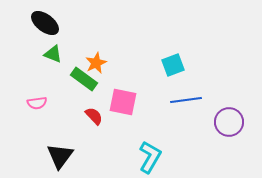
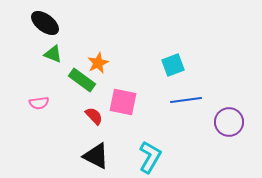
orange star: moved 2 px right
green rectangle: moved 2 px left, 1 px down
pink semicircle: moved 2 px right
black triangle: moved 36 px right; rotated 40 degrees counterclockwise
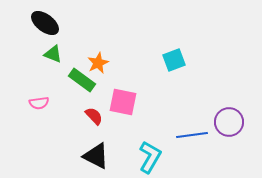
cyan square: moved 1 px right, 5 px up
blue line: moved 6 px right, 35 px down
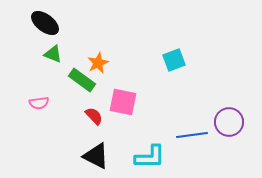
cyan L-shape: rotated 60 degrees clockwise
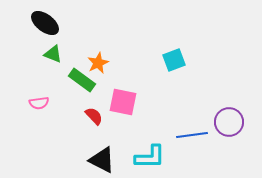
black triangle: moved 6 px right, 4 px down
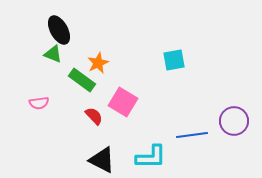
black ellipse: moved 14 px right, 7 px down; rotated 24 degrees clockwise
cyan square: rotated 10 degrees clockwise
pink square: rotated 20 degrees clockwise
purple circle: moved 5 px right, 1 px up
cyan L-shape: moved 1 px right
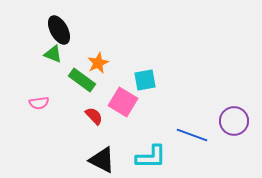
cyan square: moved 29 px left, 20 px down
blue line: rotated 28 degrees clockwise
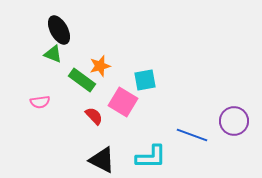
orange star: moved 2 px right, 3 px down; rotated 10 degrees clockwise
pink semicircle: moved 1 px right, 1 px up
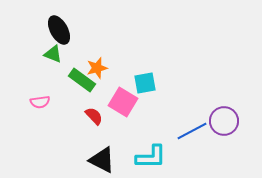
orange star: moved 3 px left, 2 px down
cyan square: moved 3 px down
purple circle: moved 10 px left
blue line: moved 4 px up; rotated 48 degrees counterclockwise
